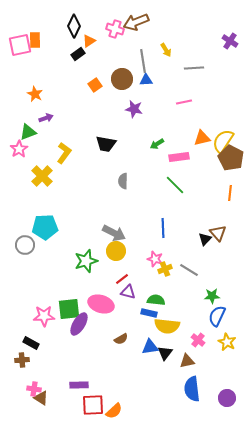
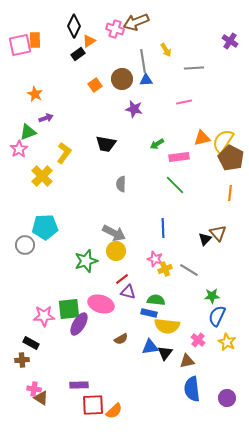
gray semicircle at (123, 181): moved 2 px left, 3 px down
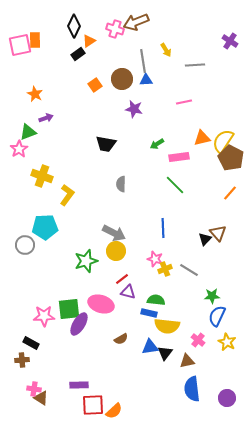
gray line at (194, 68): moved 1 px right, 3 px up
yellow L-shape at (64, 153): moved 3 px right, 42 px down
yellow cross at (42, 176): rotated 25 degrees counterclockwise
orange line at (230, 193): rotated 35 degrees clockwise
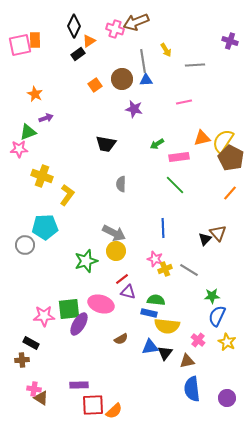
purple cross at (230, 41): rotated 14 degrees counterclockwise
pink star at (19, 149): rotated 30 degrees clockwise
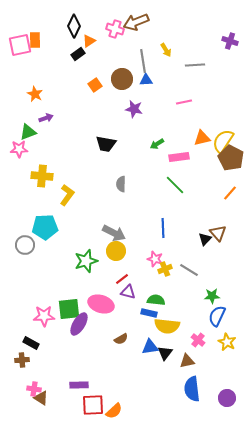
yellow cross at (42, 176): rotated 15 degrees counterclockwise
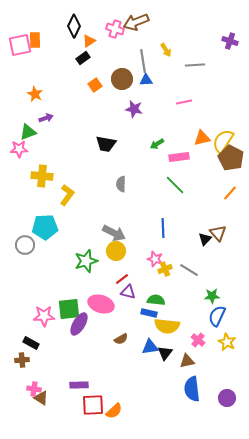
black rectangle at (78, 54): moved 5 px right, 4 px down
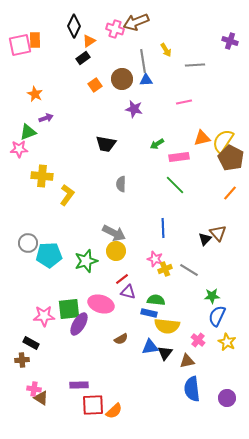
cyan pentagon at (45, 227): moved 4 px right, 28 px down
gray circle at (25, 245): moved 3 px right, 2 px up
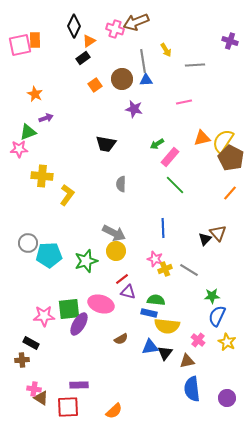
pink rectangle at (179, 157): moved 9 px left; rotated 42 degrees counterclockwise
red square at (93, 405): moved 25 px left, 2 px down
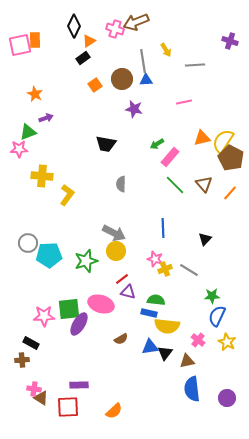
brown triangle at (218, 233): moved 14 px left, 49 px up
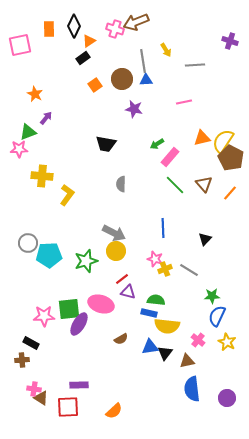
orange rectangle at (35, 40): moved 14 px right, 11 px up
purple arrow at (46, 118): rotated 32 degrees counterclockwise
